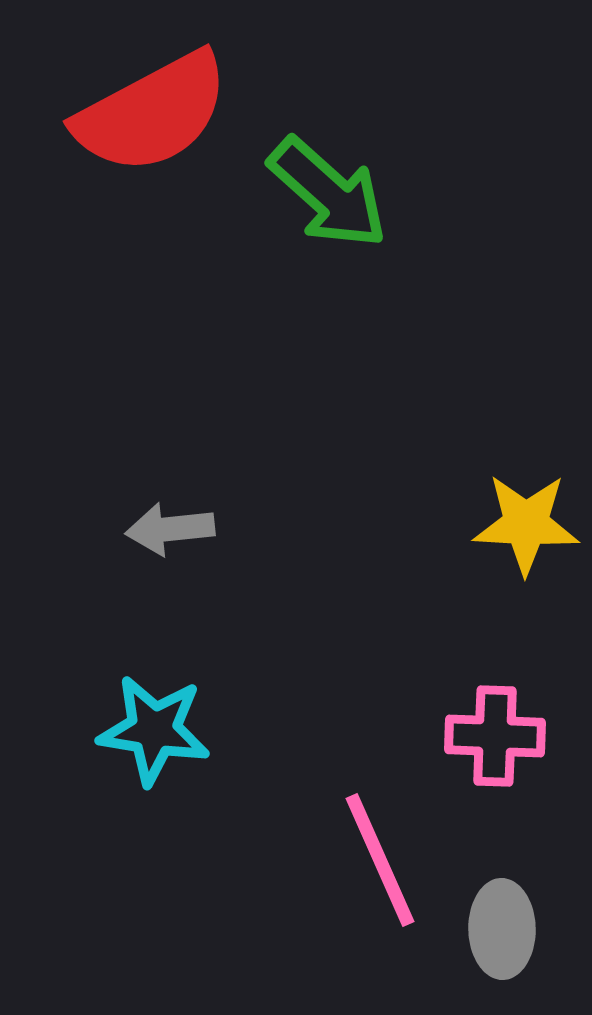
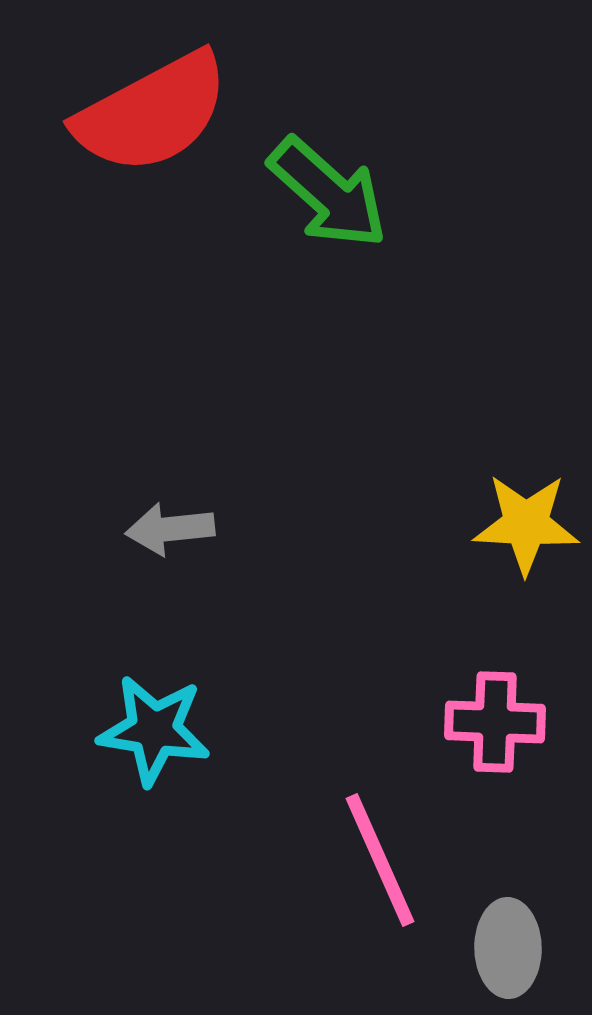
pink cross: moved 14 px up
gray ellipse: moved 6 px right, 19 px down
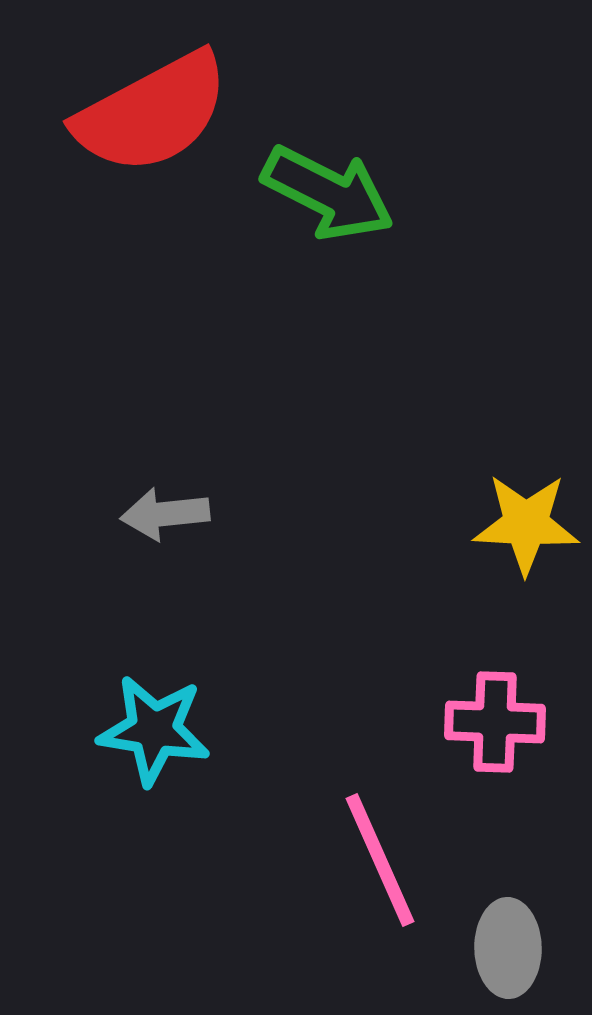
green arrow: rotated 15 degrees counterclockwise
gray arrow: moved 5 px left, 15 px up
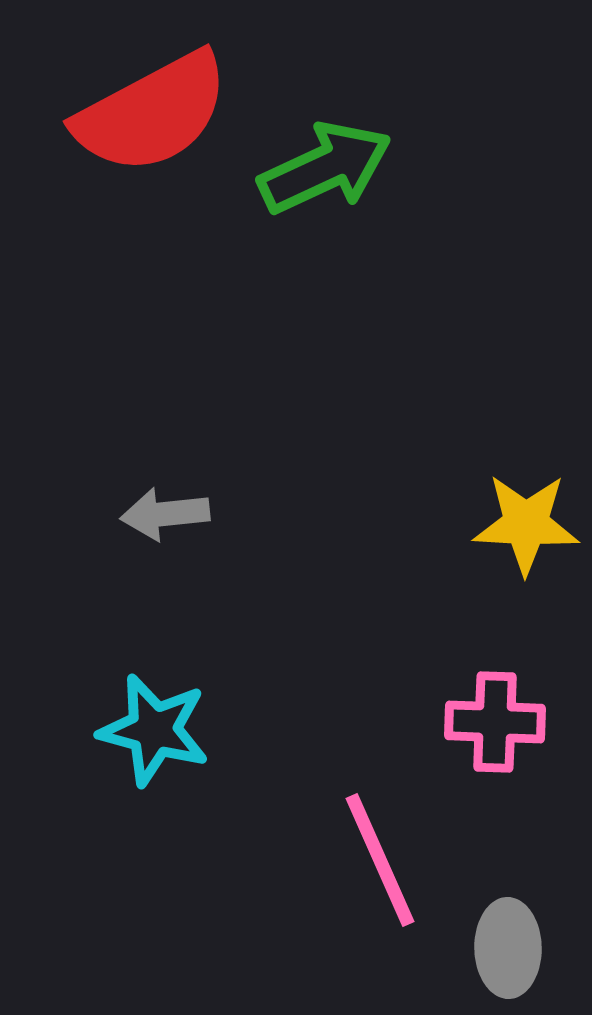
green arrow: moved 3 px left, 25 px up; rotated 52 degrees counterclockwise
cyan star: rotated 6 degrees clockwise
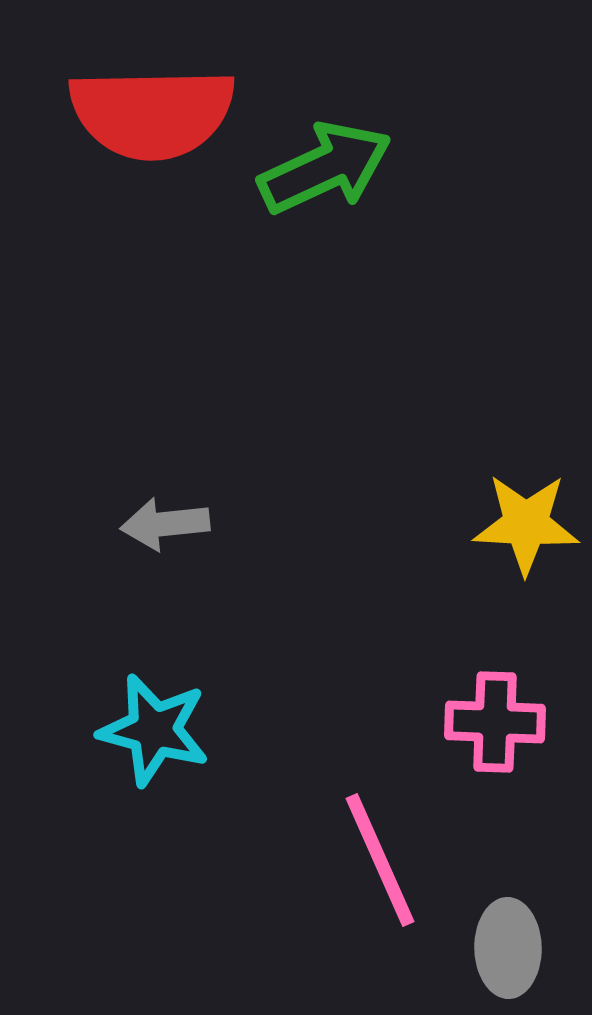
red semicircle: rotated 27 degrees clockwise
gray arrow: moved 10 px down
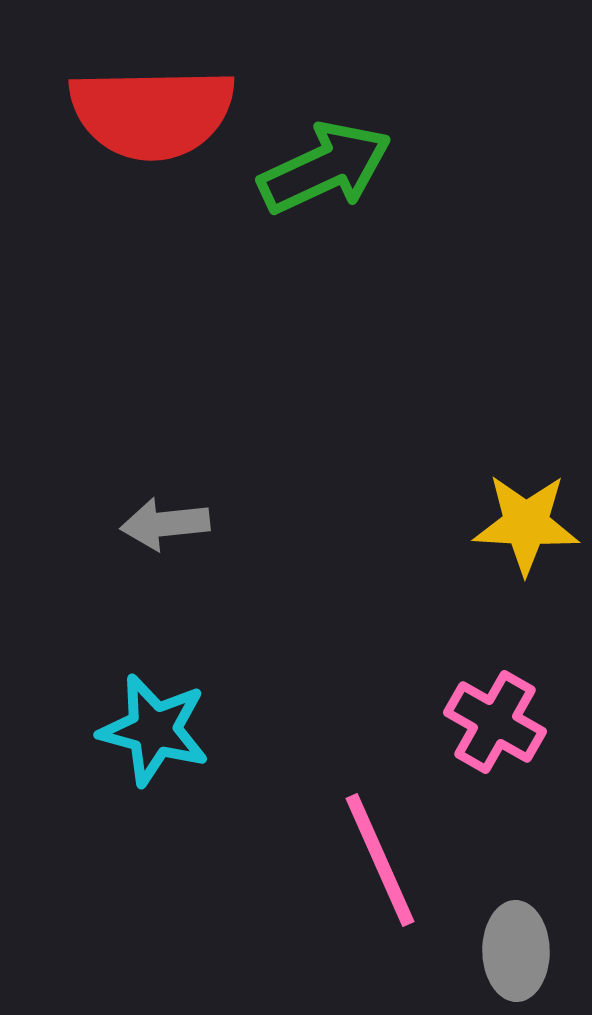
pink cross: rotated 28 degrees clockwise
gray ellipse: moved 8 px right, 3 px down
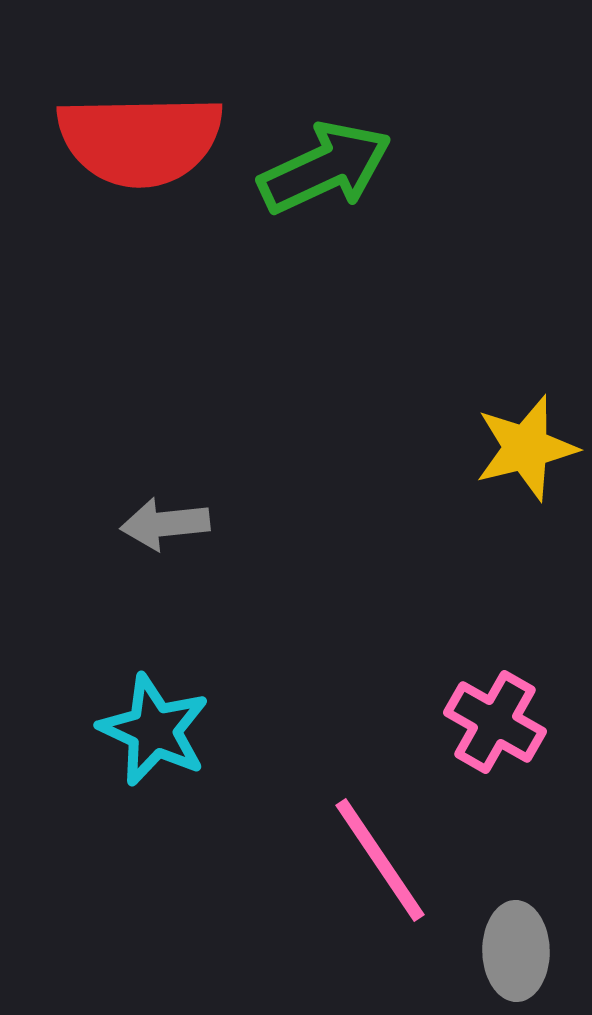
red semicircle: moved 12 px left, 27 px down
yellow star: moved 76 px up; rotated 17 degrees counterclockwise
cyan star: rotated 10 degrees clockwise
pink line: rotated 10 degrees counterclockwise
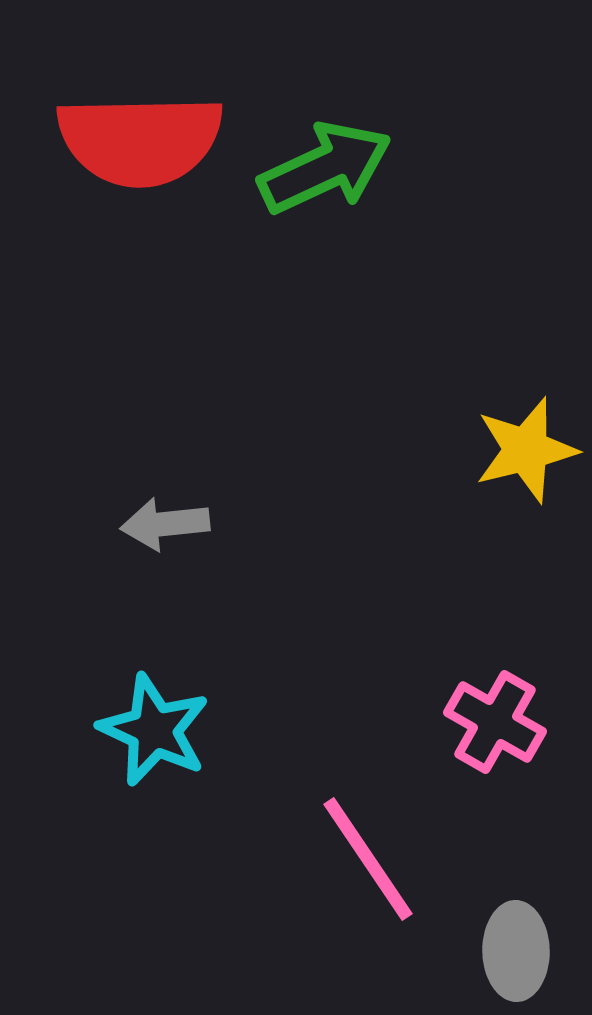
yellow star: moved 2 px down
pink line: moved 12 px left, 1 px up
